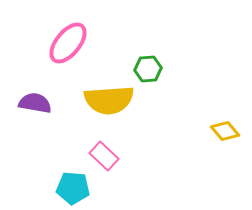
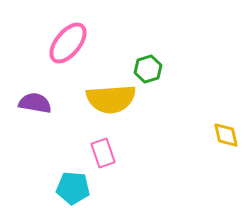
green hexagon: rotated 12 degrees counterclockwise
yellow semicircle: moved 2 px right, 1 px up
yellow diamond: moved 1 px right, 4 px down; rotated 28 degrees clockwise
pink rectangle: moved 1 px left, 3 px up; rotated 28 degrees clockwise
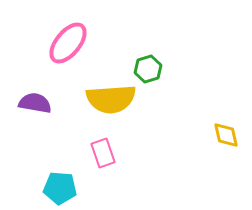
cyan pentagon: moved 13 px left
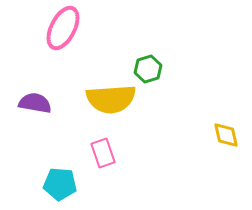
pink ellipse: moved 5 px left, 15 px up; rotated 12 degrees counterclockwise
cyan pentagon: moved 4 px up
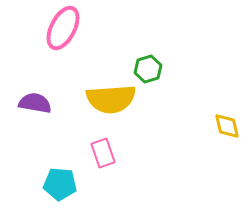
yellow diamond: moved 1 px right, 9 px up
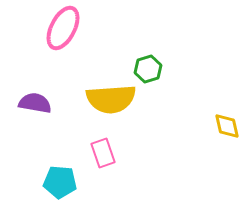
cyan pentagon: moved 2 px up
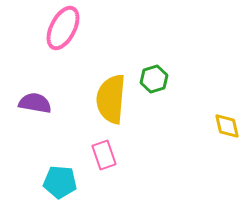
green hexagon: moved 6 px right, 10 px down
yellow semicircle: rotated 99 degrees clockwise
pink rectangle: moved 1 px right, 2 px down
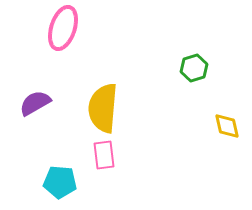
pink ellipse: rotated 9 degrees counterclockwise
green hexagon: moved 40 px right, 11 px up
yellow semicircle: moved 8 px left, 9 px down
purple semicircle: rotated 40 degrees counterclockwise
pink rectangle: rotated 12 degrees clockwise
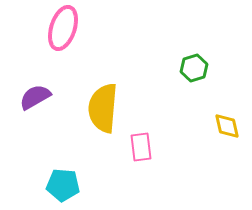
purple semicircle: moved 6 px up
pink rectangle: moved 37 px right, 8 px up
cyan pentagon: moved 3 px right, 3 px down
